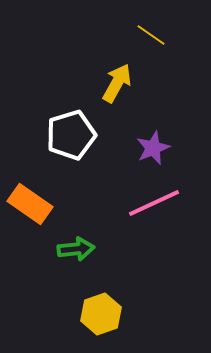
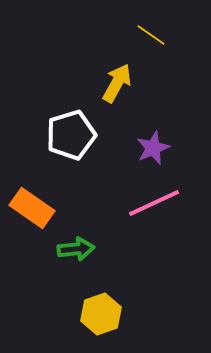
orange rectangle: moved 2 px right, 4 px down
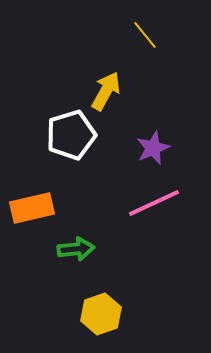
yellow line: moved 6 px left; rotated 16 degrees clockwise
yellow arrow: moved 11 px left, 8 px down
orange rectangle: rotated 48 degrees counterclockwise
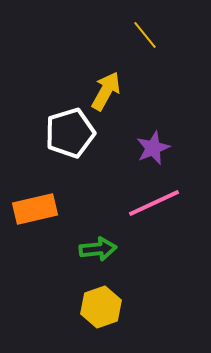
white pentagon: moved 1 px left, 2 px up
orange rectangle: moved 3 px right, 1 px down
green arrow: moved 22 px right
yellow hexagon: moved 7 px up
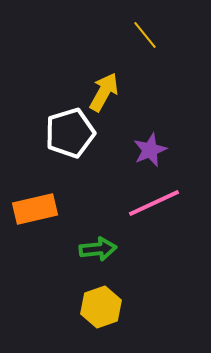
yellow arrow: moved 2 px left, 1 px down
purple star: moved 3 px left, 2 px down
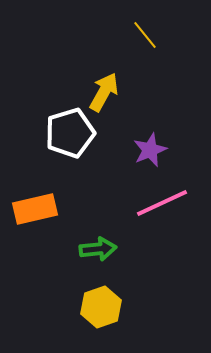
pink line: moved 8 px right
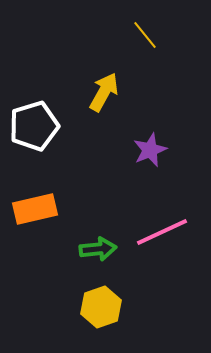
white pentagon: moved 36 px left, 7 px up
pink line: moved 29 px down
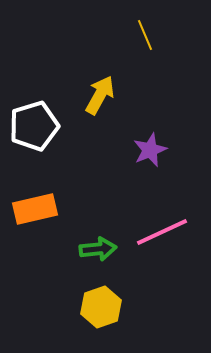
yellow line: rotated 16 degrees clockwise
yellow arrow: moved 4 px left, 3 px down
